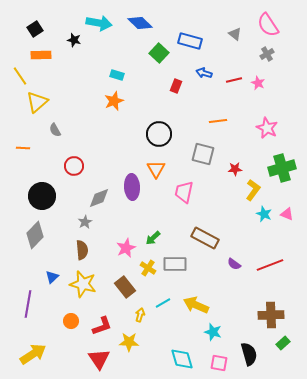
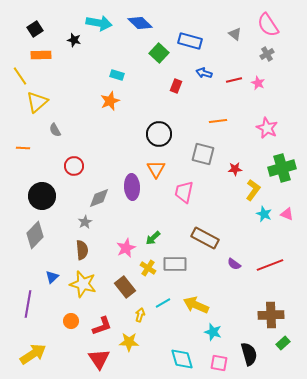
orange star at (114, 101): moved 4 px left
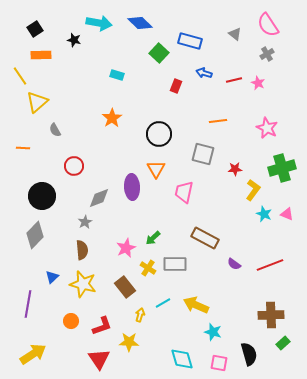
orange star at (110, 101): moved 2 px right, 17 px down; rotated 12 degrees counterclockwise
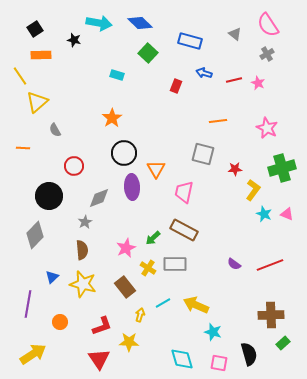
green square at (159, 53): moved 11 px left
black circle at (159, 134): moved 35 px left, 19 px down
black circle at (42, 196): moved 7 px right
brown rectangle at (205, 238): moved 21 px left, 8 px up
orange circle at (71, 321): moved 11 px left, 1 px down
